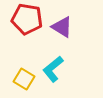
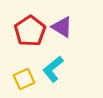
red pentagon: moved 3 px right, 12 px down; rotated 28 degrees clockwise
yellow square: rotated 35 degrees clockwise
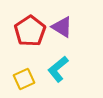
cyan L-shape: moved 5 px right
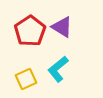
yellow square: moved 2 px right
